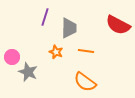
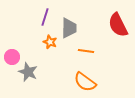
red semicircle: rotated 35 degrees clockwise
orange star: moved 6 px left, 10 px up
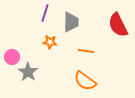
purple line: moved 4 px up
gray trapezoid: moved 2 px right, 6 px up
orange star: rotated 16 degrees counterclockwise
gray star: rotated 12 degrees clockwise
orange semicircle: moved 1 px up
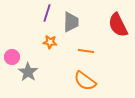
purple line: moved 2 px right
